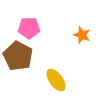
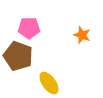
brown pentagon: rotated 8 degrees counterclockwise
yellow ellipse: moved 7 px left, 3 px down
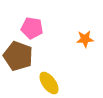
pink pentagon: moved 3 px right; rotated 10 degrees clockwise
orange star: moved 3 px right, 4 px down; rotated 24 degrees counterclockwise
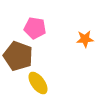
pink pentagon: moved 3 px right
yellow ellipse: moved 11 px left
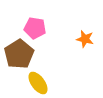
orange star: rotated 18 degrees clockwise
brown pentagon: moved 1 px right, 2 px up; rotated 20 degrees clockwise
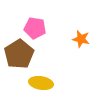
orange star: moved 4 px left
yellow ellipse: moved 3 px right; rotated 45 degrees counterclockwise
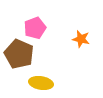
pink pentagon: rotated 30 degrees counterclockwise
brown pentagon: rotated 16 degrees counterclockwise
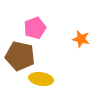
brown pentagon: moved 1 px right, 2 px down; rotated 12 degrees counterclockwise
yellow ellipse: moved 4 px up
